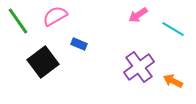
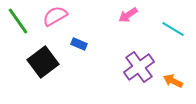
pink arrow: moved 10 px left
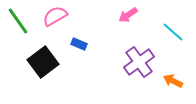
cyan line: moved 3 px down; rotated 10 degrees clockwise
purple cross: moved 5 px up
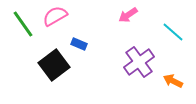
green line: moved 5 px right, 3 px down
black square: moved 11 px right, 3 px down
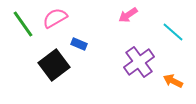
pink semicircle: moved 2 px down
